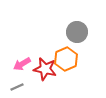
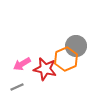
gray circle: moved 1 px left, 14 px down
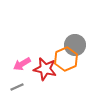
gray circle: moved 1 px left, 1 px up
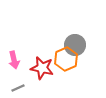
pink arrow: moved 8 px left, 4 px up; rotated 72 degrees counterclockwise
red star: moved 3 px left, 1 px up
gray line: moved 1 px right, 1 px down
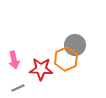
red star: moved 1 px left, 1 px down; rotated 10 degrees counterclockwise
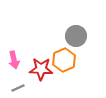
gray circle: moved 1 px right, 9 px up
orange hexagon: moved 2 px left, 1 px down
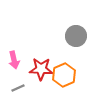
orange hexagon: moved 15 px down
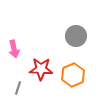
pink arrow: moved 11 px up
orange hexagon: moved 9 px right
gray line: rotated 48 degrees counterclockwise
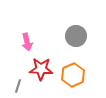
pink arrow: moved 13 px right, 7 px up
gray line: moved 2 px up
